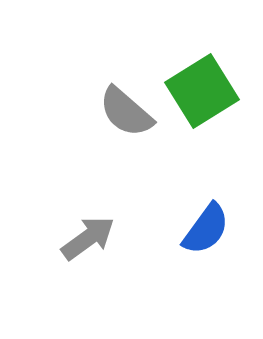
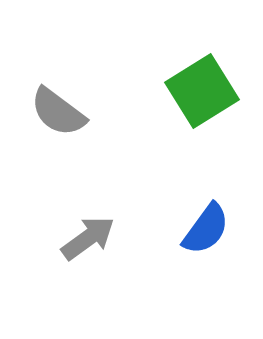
gray semicircle: moved 68 px left; rotated 4 degrees counterclockwise
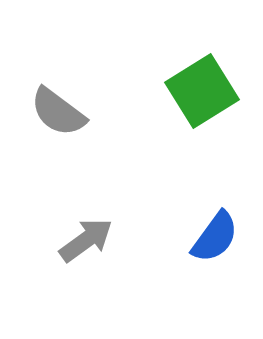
blue semicircle: moved 9 px right, 8 px down
gray arrow: moved 2 px left, 2 px down
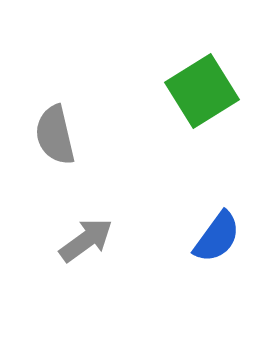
gray semicircle: moved 3 px left, 23 px down; rotated 40 degrees clockwise
blue semicircle: moved 2 px right
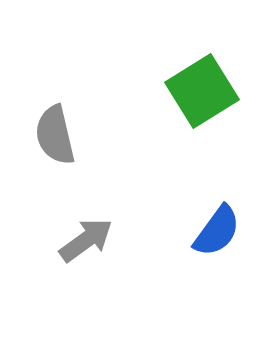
blue semicircle: moved 6 px up
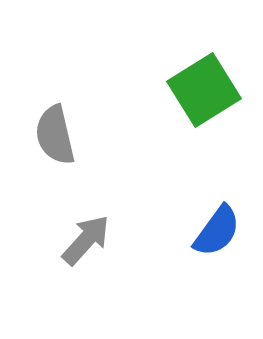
green square: moved 2 px right, 1 px up
gray arrow: rotated 12 degrees counterclockwise
